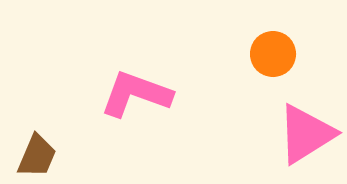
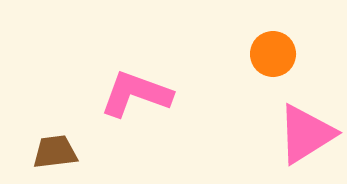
brown trapezoid: moved 18 px right, 4 px up; rotated 120 degrees counterclockwise
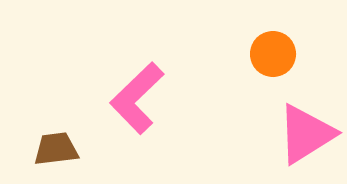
pink L-shape: moved 1 px right, 4 px down; rotated 64 degrees counterclockwise
brown trapezoid: moved 1 px right, 3 px up
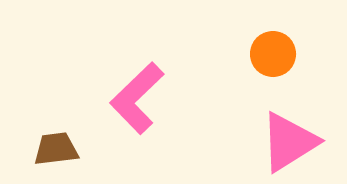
pink triangle: moved 17 px left, 8 px down
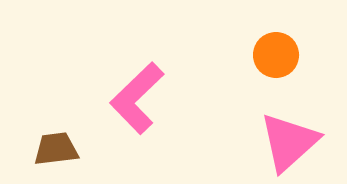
orange circle: moved 3 px right, 1 px down
pink triangle: rotated 10 degrees counterclockwise
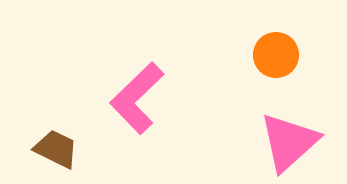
brown trapezoid: rotated 33 degrees clockwise
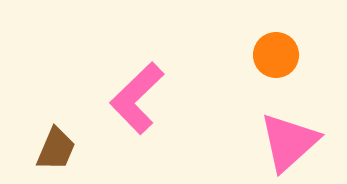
brown trapezoid: rotated 87 degrees clockwise
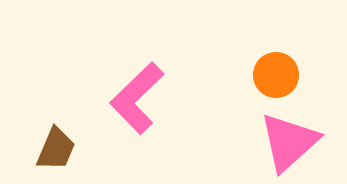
orange circle: moved 20 px down
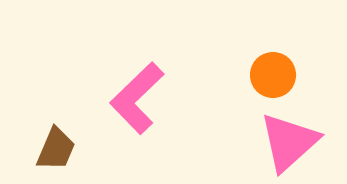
orange circle: moved 3 px left
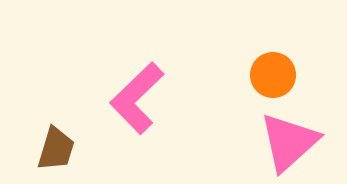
brown trapezoid: rotated 6 degrees counterclockwise
